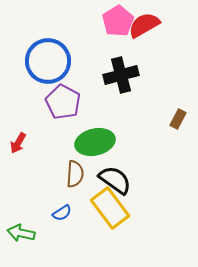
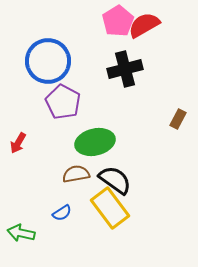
black cross: moved 4 px right, 6 px up
brown semicircle: moved 1 px right; rotated 104 degrees counterclockwise
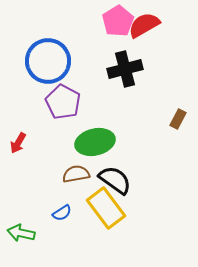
yellow rectangle: moved 4 px left
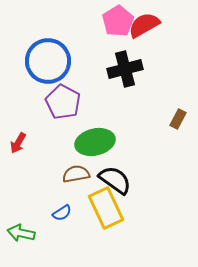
yellow rectangle: rotated 12 degrees clockwise
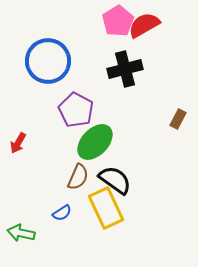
purple pentagon: moved 13 px right, 8 px down
green ellipse: rotated 33 degrees counterclockwise
brown semicircle: moved 2 px right, 3 px down; rotated 124 degrees clockwise
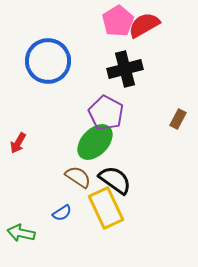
purple pentagon: moved 30 px right, 3 px down
brown semicircle: rotated 80 degrees counterclockwise
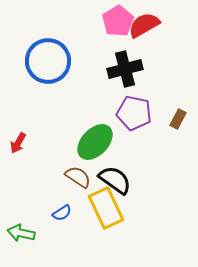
purple pentagon: moved 28 px right; rotated 16 degrees counterclockwise
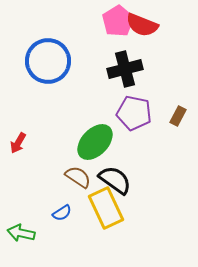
red semicircle: moved 2 px left; rotated 128 degrees counterclockwise
brown rectangle: moved 3 px up
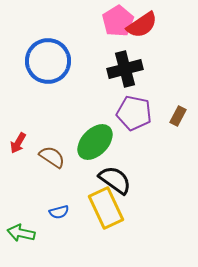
red semicircle: rotated 56 degrees counterclockwise
brown semicircle: moved 26 px left, 20 px up
blue semicircle: moved 3 px left, 1 px up; rotated 18 degrees clockwise
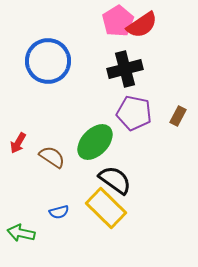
yellow rectangle: rotated 21 degrees counterclockwise
